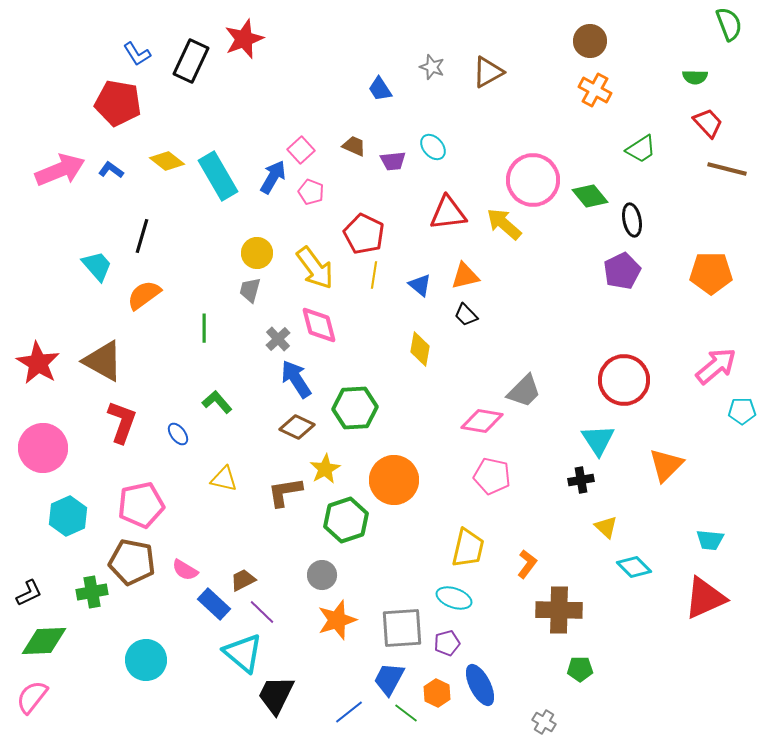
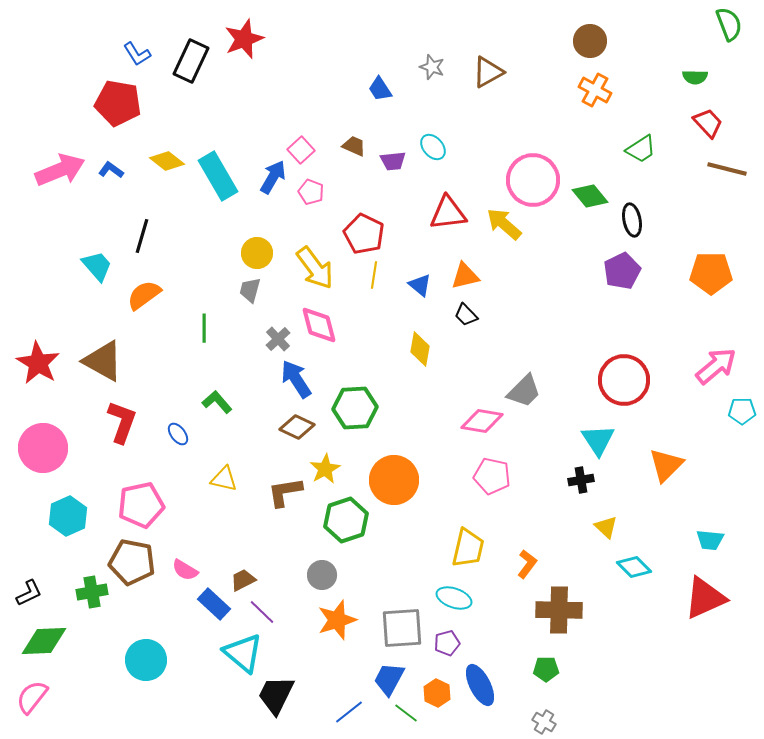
green pentagon at (580, 669): moved 34 px left
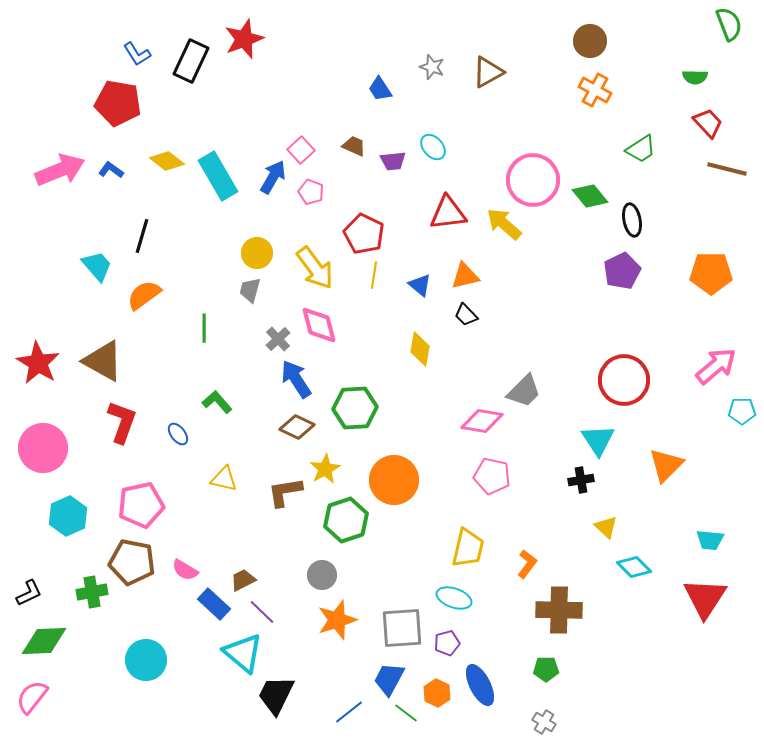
red triangle at (705, 598): rotated 33 degrees counterclockwise
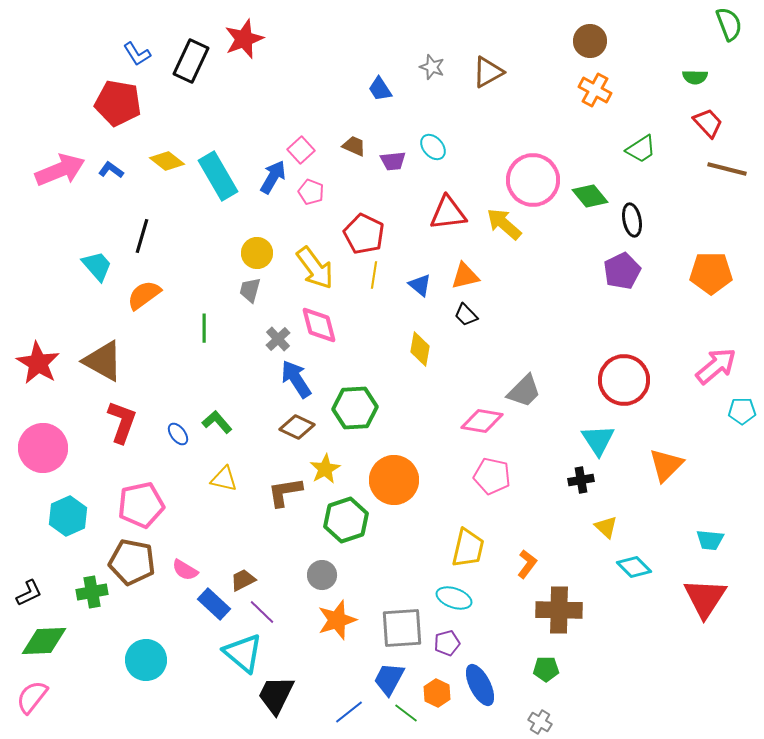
green L-shape at (217, 402): moved 20 px down
gray cross at (544, 722): moved 4 px left
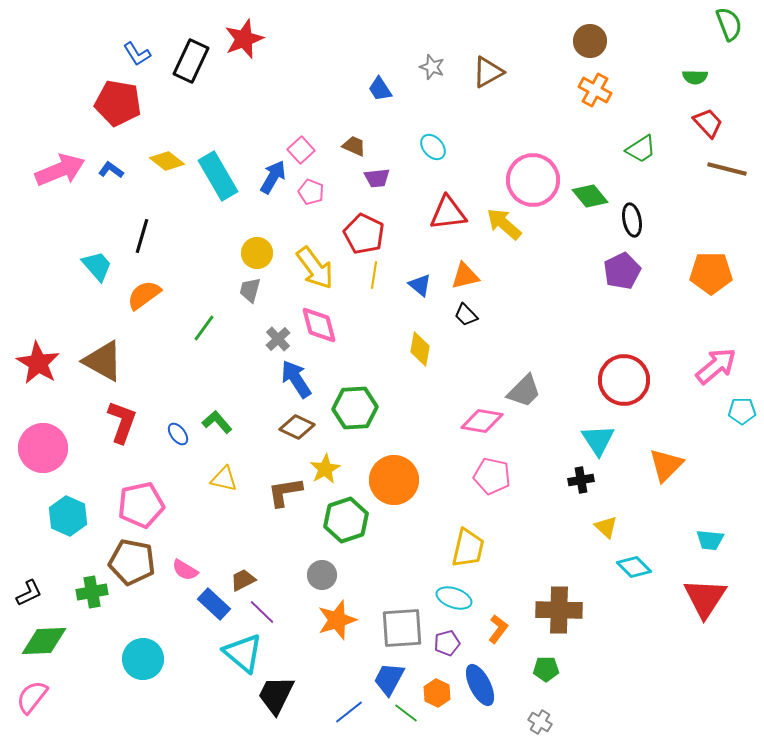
purple trapezoid at (393, 161): moved 16 px left, 17 px down
green line at (204, 328): rotated 36 degrees clockwise
cyan hexagon at (68, 516): rotated 12 degrees counterclockwise
orange L-shape at (527, 564): moved 29 px left, 65 px down
cyan circle at (146, 660): moved 3 px left, 1 px up
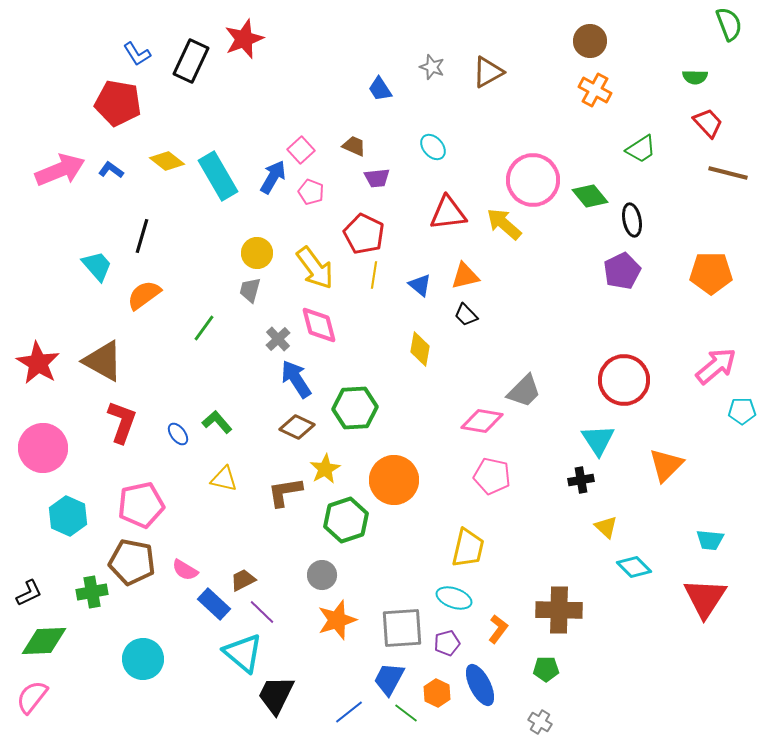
brown line at (727, 169): moved 1 px right, 4 px down
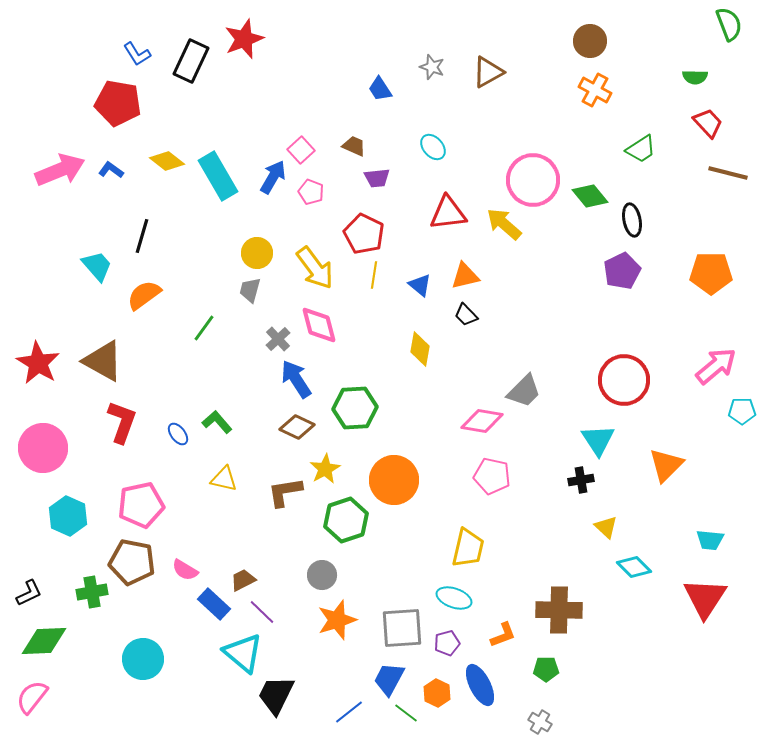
orange L-shape at (498, 629): moved 5 px right, 6 px down; rotated 32 degrees clockwise
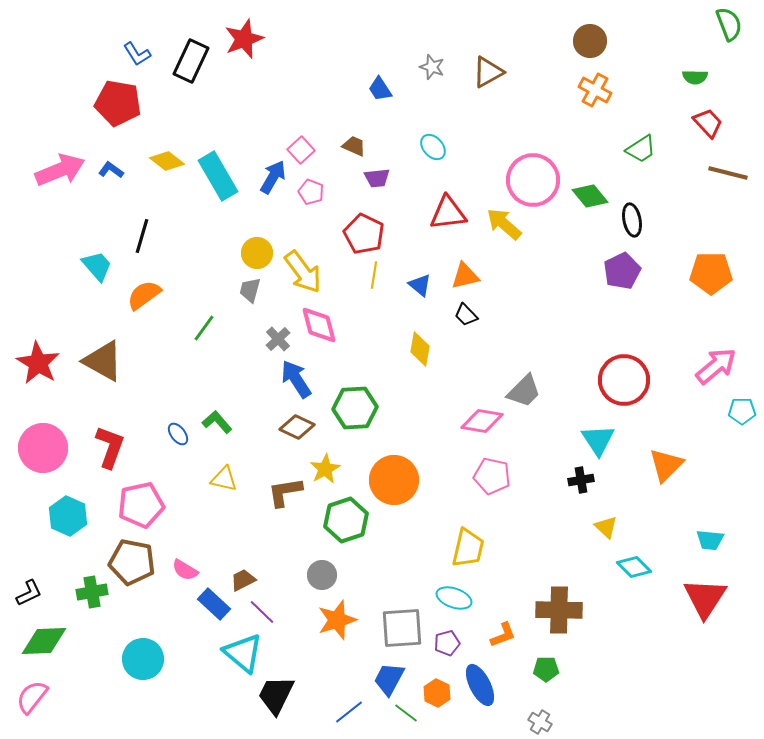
yellow arrow at (315, 268): moved 12 px left, 4 px down
red L-shape at (122, 422): moved 12 px left, 25 px down
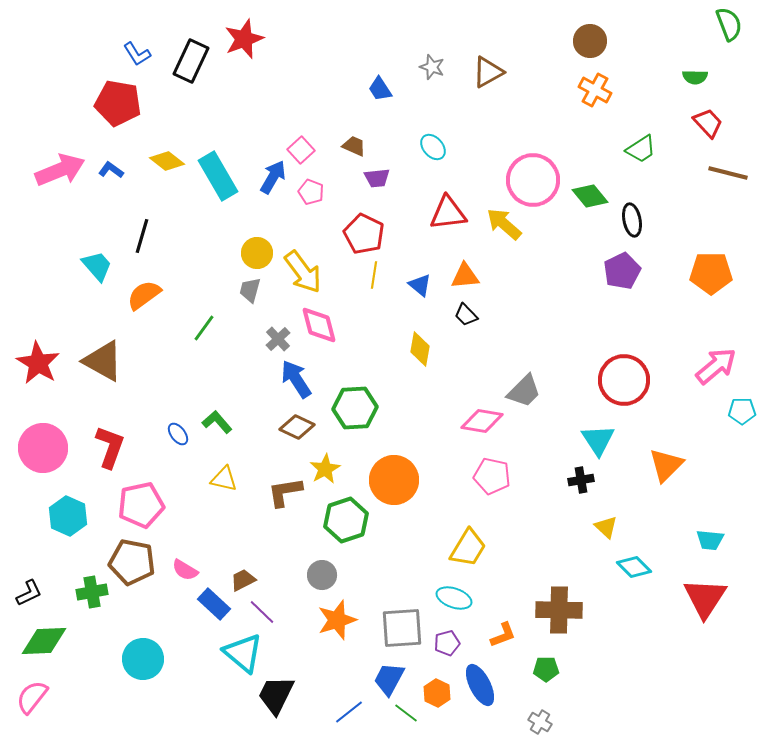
orange triangle at (465, 276): rotated 8 degrees clockwise
yellow trapezoid at (468, 548): rotated 18 degrees clockwise
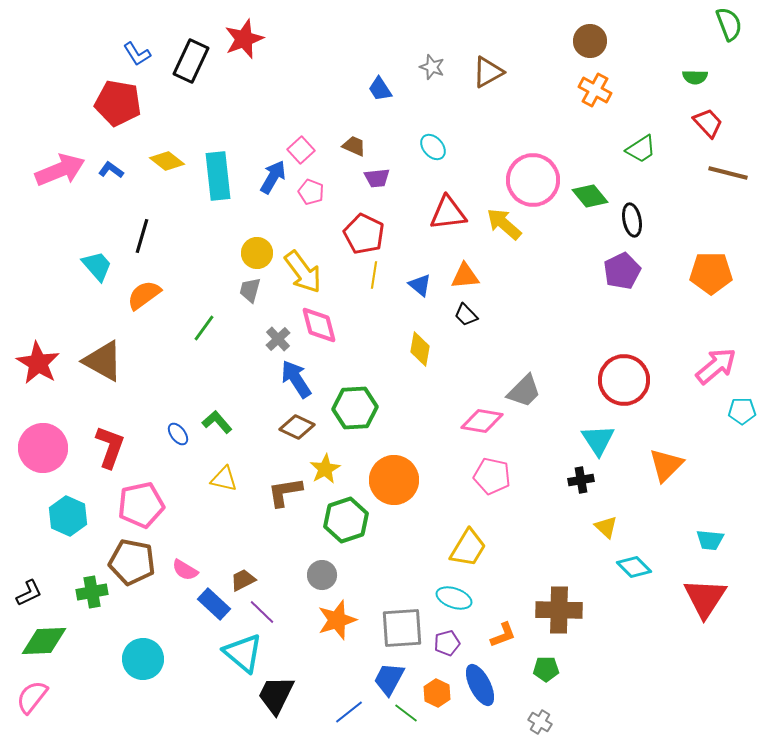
cyan rectangle at (218, 176): rotated 24 degrees clockwise
